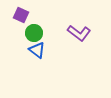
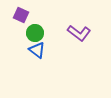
green circle: moved 1 px right
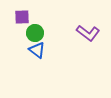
purple square: moved 1 px right, 2 px down; rotated 28 degrees counterclockwise
purple L-shape: moved 9 px right
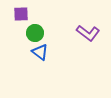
purple square: moved 1 px left, 3 px up
blue triangle: moved 3 px right, 2 px down
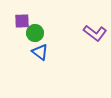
purple square: moved 1 px right, 7 px down
purple L-shape: moved 7 px right
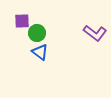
green circle: moved 2 px right
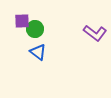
green circle: moved 2 px left, 4 px up
blue triangle: moved 2 px left
